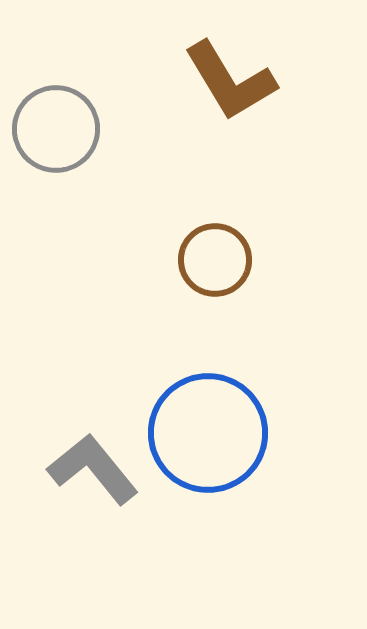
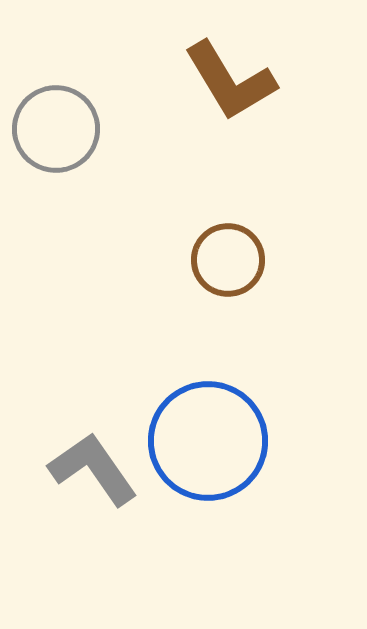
brown circle: moved 13 px right
blue circle: moved 8 px down
gray L-shape: rotated 4 degrees clockwise
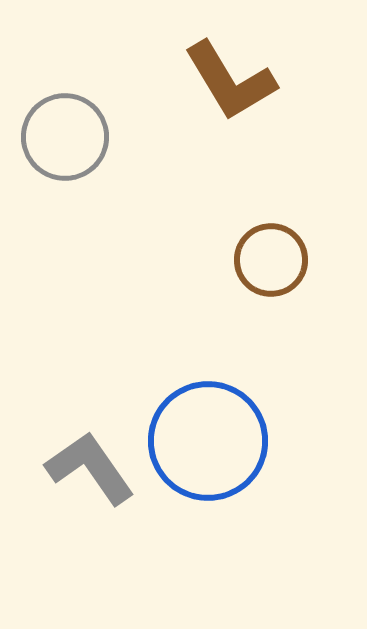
gray circle: moved 9 px right, 8 px down
brown circle: moved 43 px right
gray L-shape: moved 3 px left, 1 px up
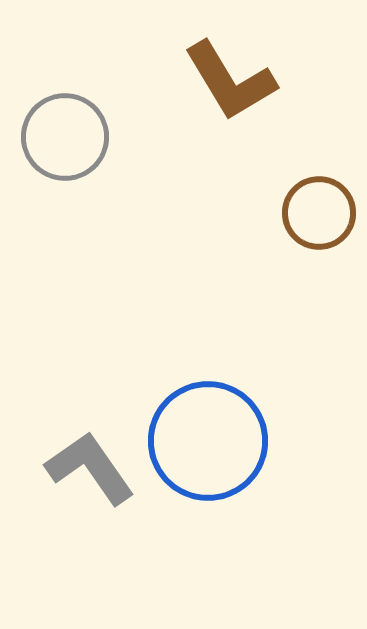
brown circle: moved 48 px right, 47 px up
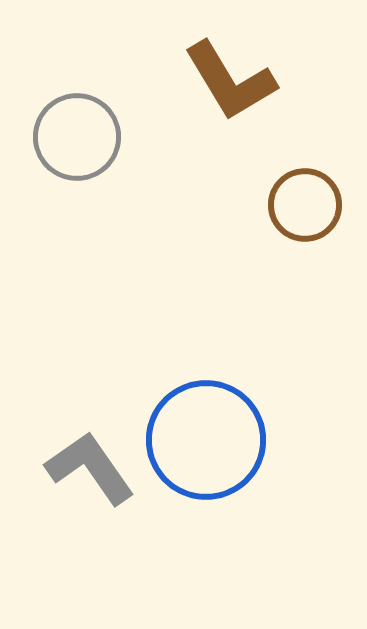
gray circle: moved 12 px right
brown circle: moved 14 px left, 8 px up
blue circle: moved 2 px left, 1 px up
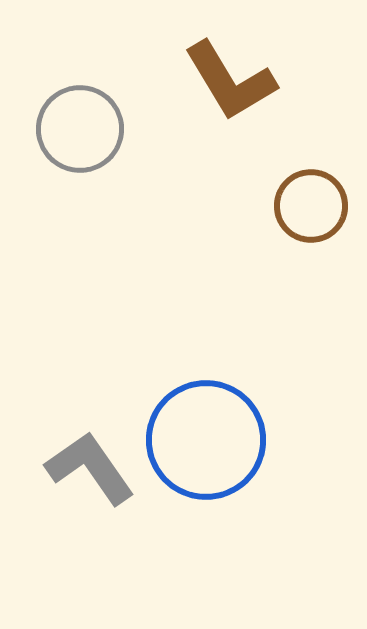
gray circle: moved 3 px right, 8 px up
brown circle: moved 6 px right, 1 px down
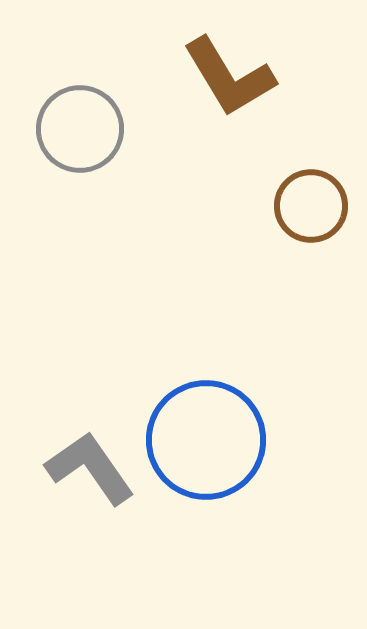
brown L-shape: moved 1 px left, 4 px up
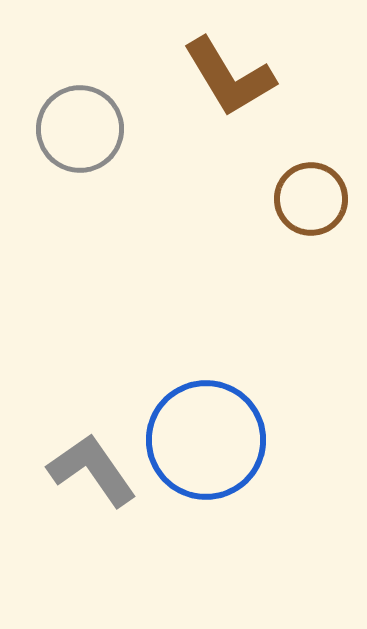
brown circle: moved 7 px up
gray L-shape: moved 2 px right, 2 px down
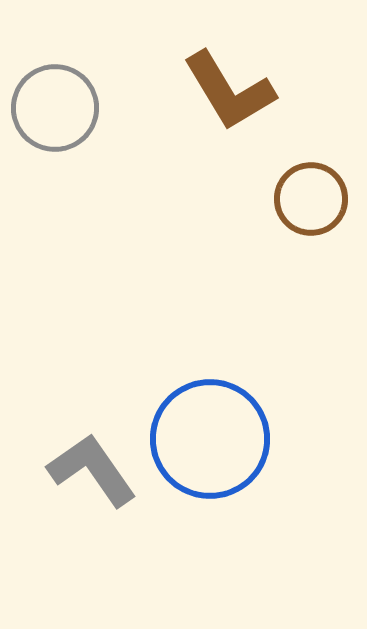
brown L-shape: moved 14 px down
gray circle: moved 25 px left, 21 px up
blue circle: moved 4 px right, 1 px up
